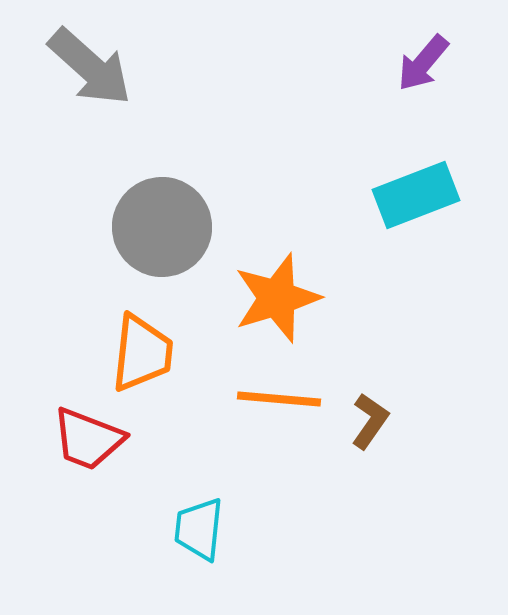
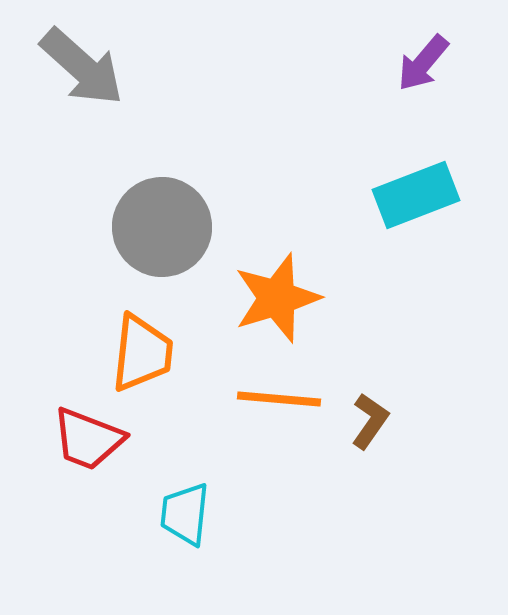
gray arrow: moved 8 px left
cyan trapezoid: moved 14 px left, 15 px up
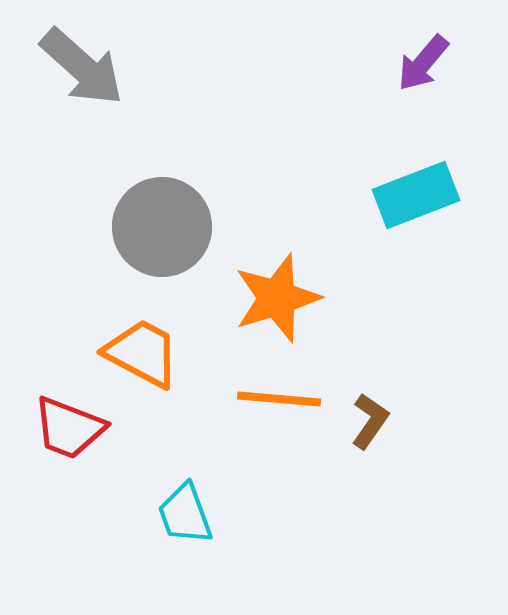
orange trapezoid: rotated 68 degrees counterclockwise
red trapezoid: moved 19 px left, 11 px up
cyan trapezoid: rotated 26 degrees counterclockwise
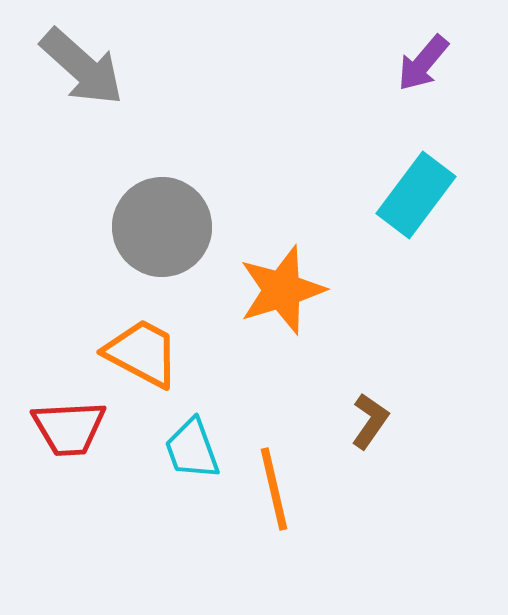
cyan rectangle: rotated 32 degrees counterclockwise
orange star: moved 5 px right, 8 px up
orange line: moved 5 px left, 90 px down; rotated 72 degrees clockwise
red trapezoid: rotated 24 degrees counterclockwise
cyan trapezoid: moved 7 px right, 65 px up
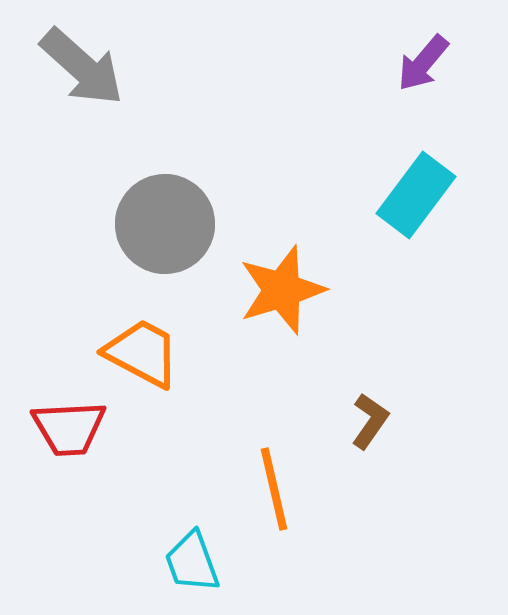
gray circle: moved 3 px right, 3 px up
cyan trapezoid: moved 113 px down
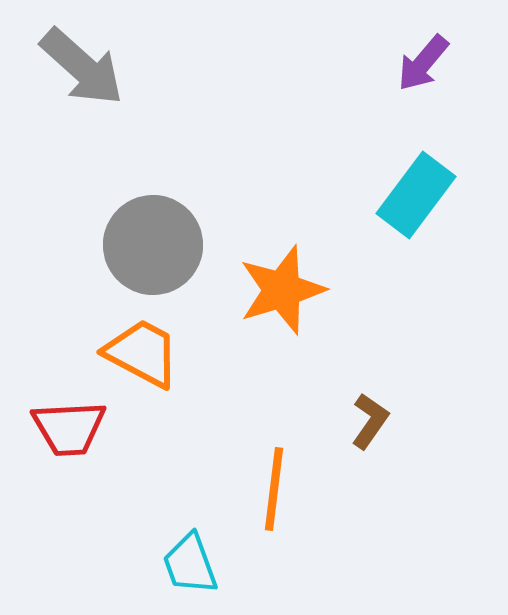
gray circle: moved 12 px left, 21 px down
orange line: rotated 20 degrees clockwise
cyan trapezoid: moved 2 px left, 2 px down
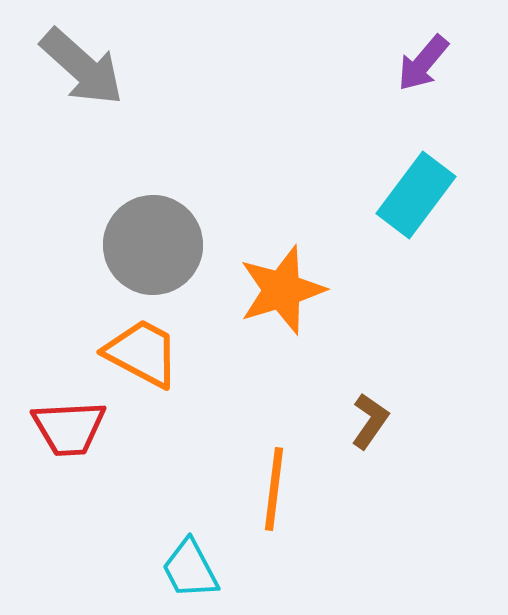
cyan trapezoid: moved 5 px down; rotated 8 degrees counterclockwise
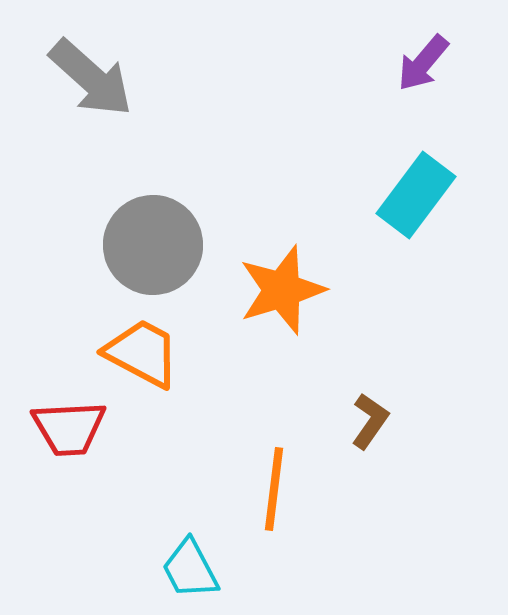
gray arrow: moved 9 px right, 11 px down
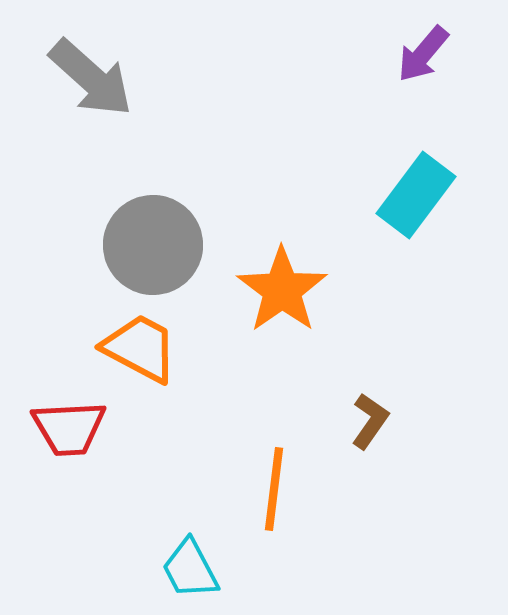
purple arrow: moved 9 px up
orange star: rotated 18 degrees counterclockwise
orange trapezoid: moved 2 px left, 5 px up
